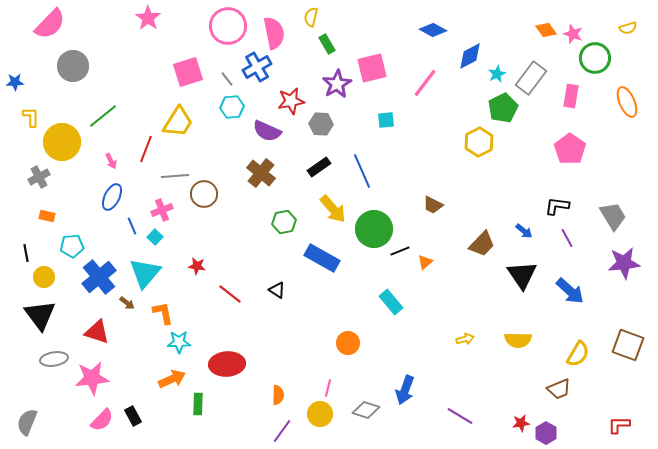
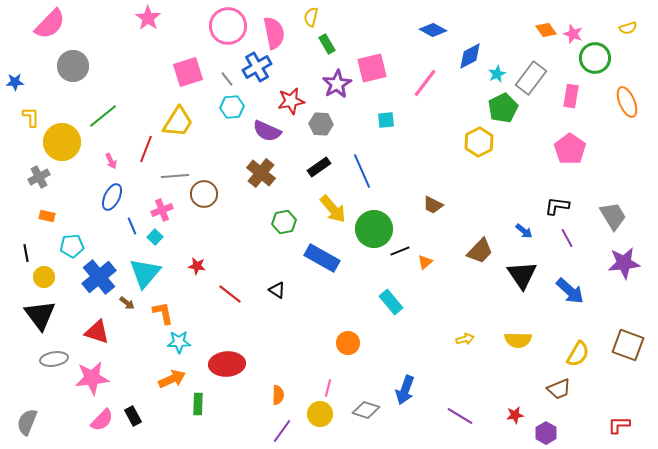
brown trapezoid at (482, 244): moved 2 px left, 7 px down
red star at (521, 423): moved 6 px left, 8 px up
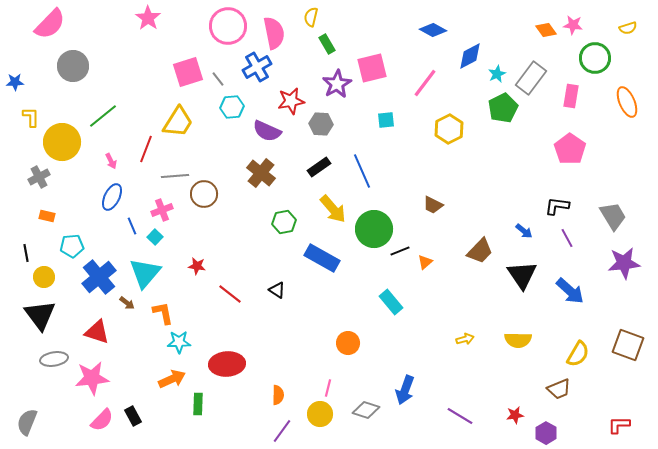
pink star at (573, 34): moved 9 px up; rotated 12 degrees counterclockwise
gray line at (227, 79): moved 9 px left
yellow hexagon at (479, 142): moved 30 px left, 13 px up
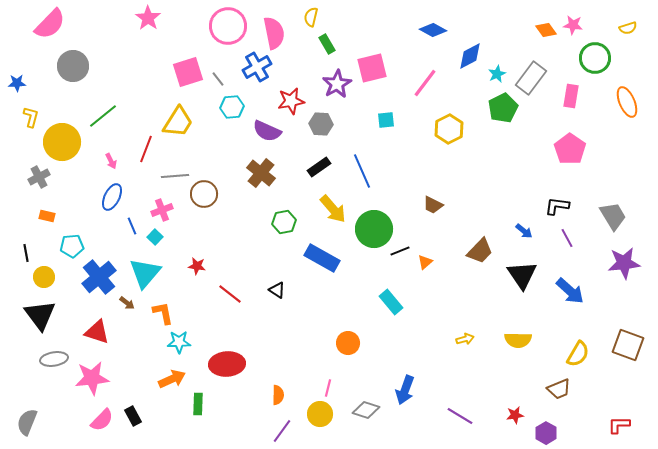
blue star at (15, 82): moved 2 px right, 1 px down
yellow L-shape at (31, 117): rotated 15 degrees clockwise
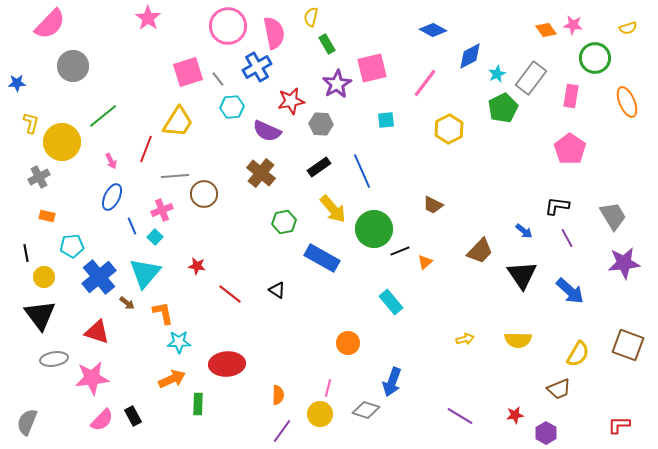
yellow L-shape at (31, 117): moved 6 px down
blue arrow at (405, 390): moved 13 px left, 8 px up
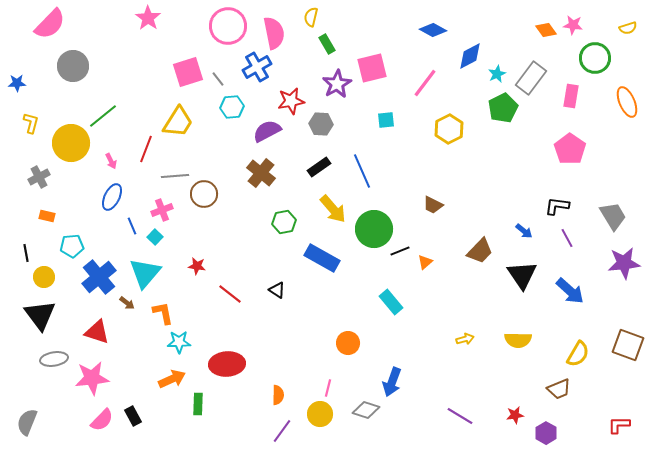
purple semicircle at (267, 131): rotated 128 degrees clockwise
yellow circle at (62, 142): moved 9 px right, 1 px down
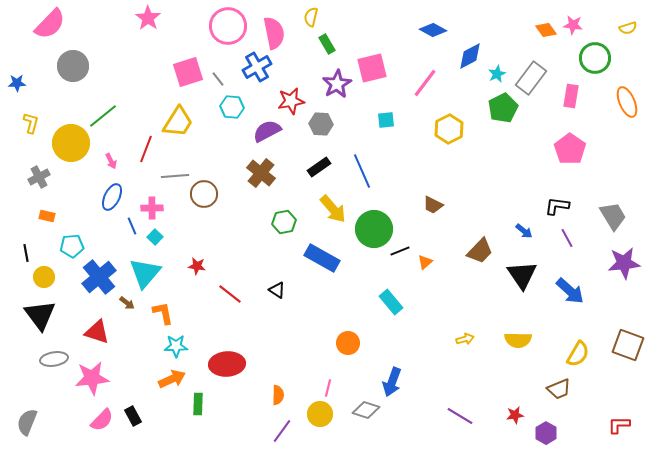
cyan hexagon at (232, 107): rotated 10 degrees clockwise
pink cross at (162, 210): moved 10 px left, 2 px up; rotated 20 degrees clockwise
cyan star at (179, 342): moved 3 px left, 4 px down
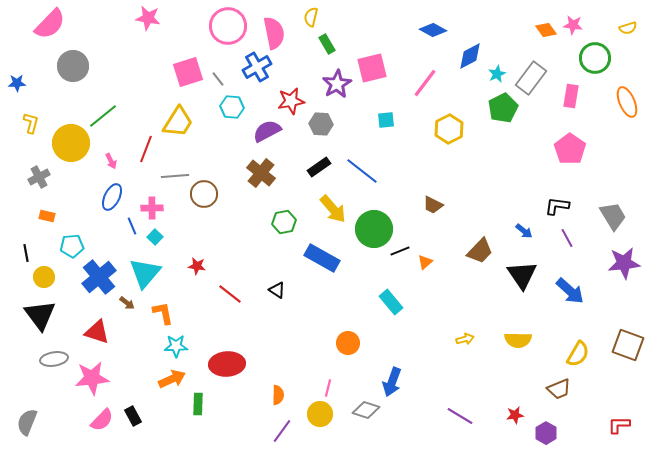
pink star at (148, 18): rotated 25 degrees counterclockwise
blue line at (362, 171): rotated 28 degrees counterclockwise
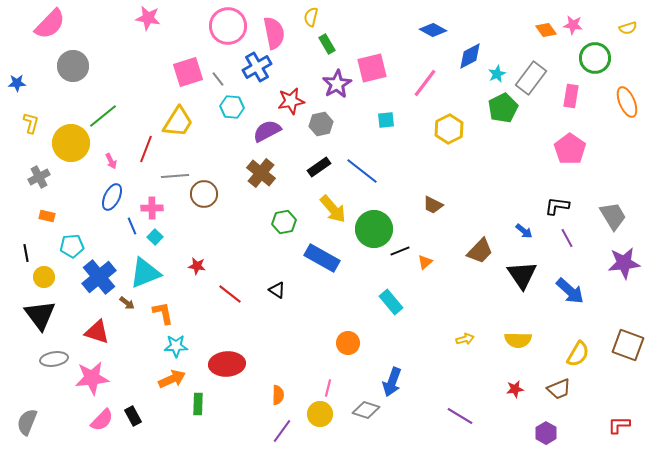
gray hexagon at (321, 124): rotated 15 degrees counterclockwise
cyan triangle at (145, 273): rotated 28 degrees clockwise
red star at (515, 415): moved 26 px up
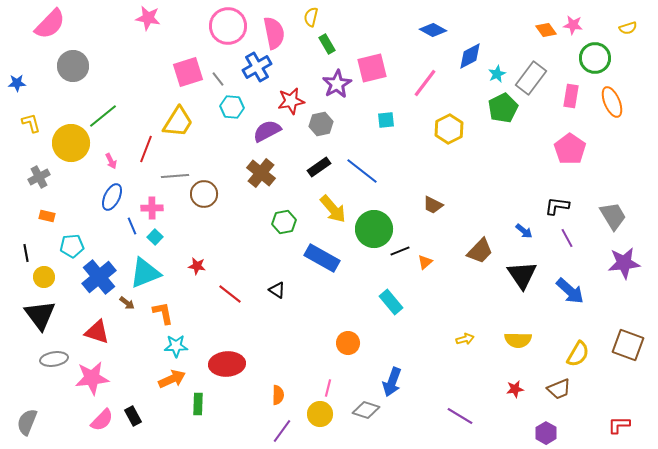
orange ellipse at (627, 102): moved 15 px left
yellow L-shape at (31, 123): rotated 30 degrees counterclockwise
